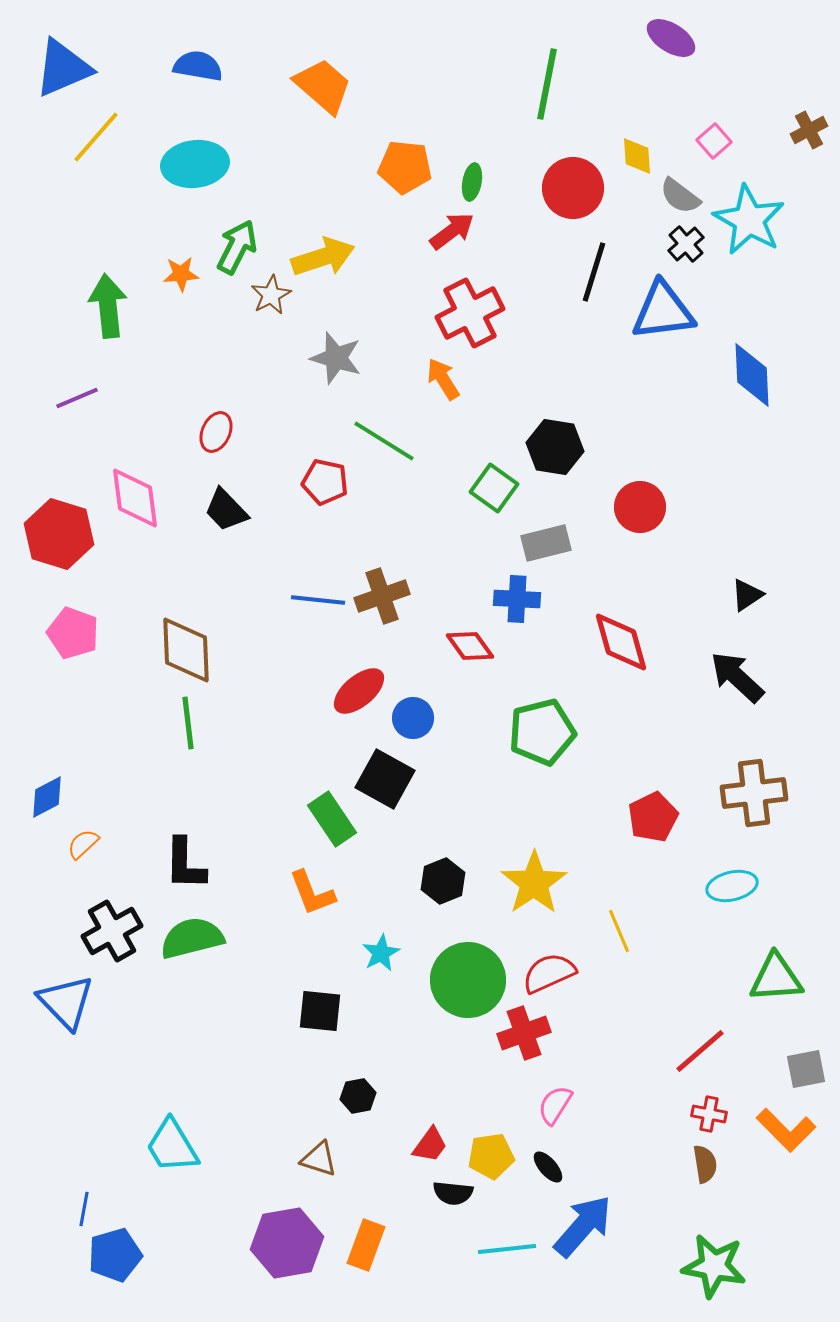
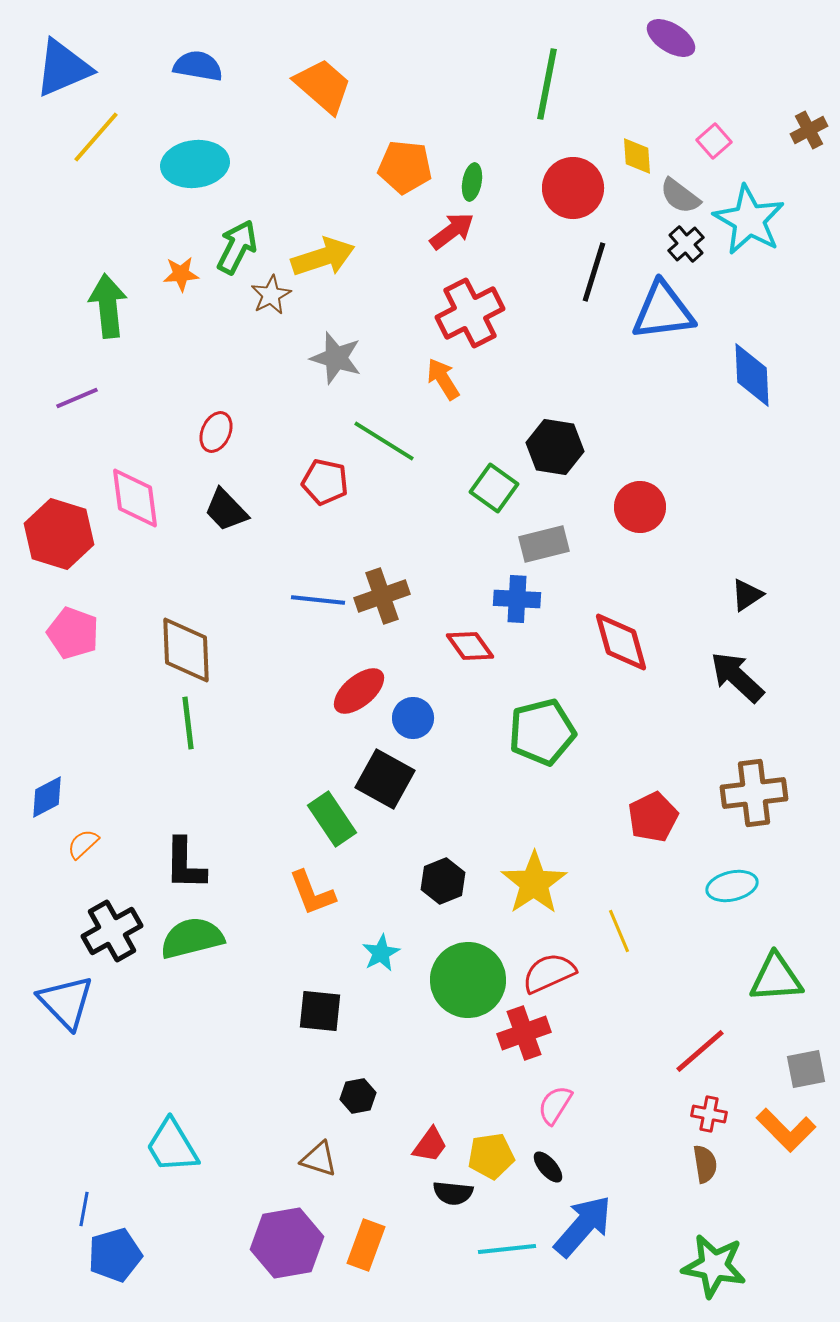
gray rectangle at (546, 543): moved 2 px left, 1 px down
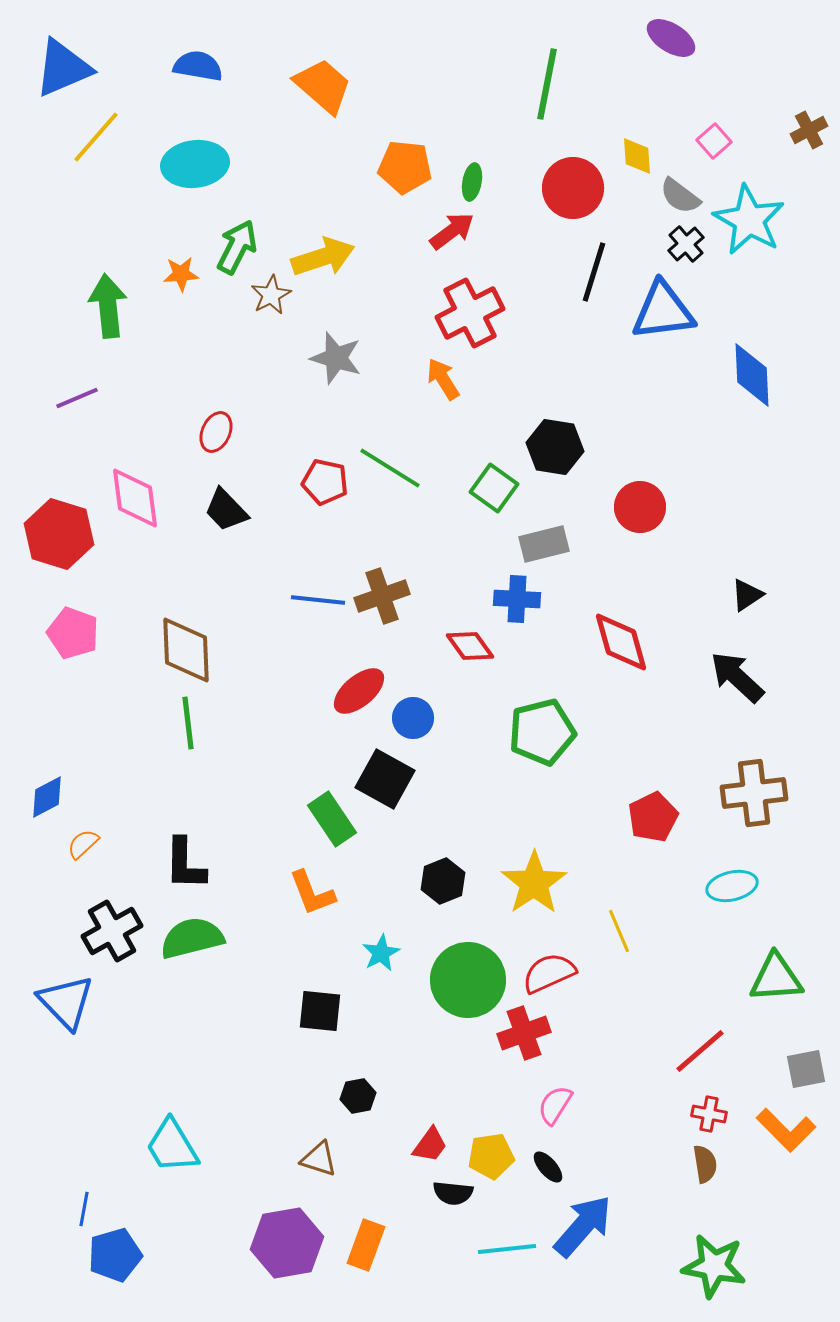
green line at (384, 441): moved 6 px right, 27 px down
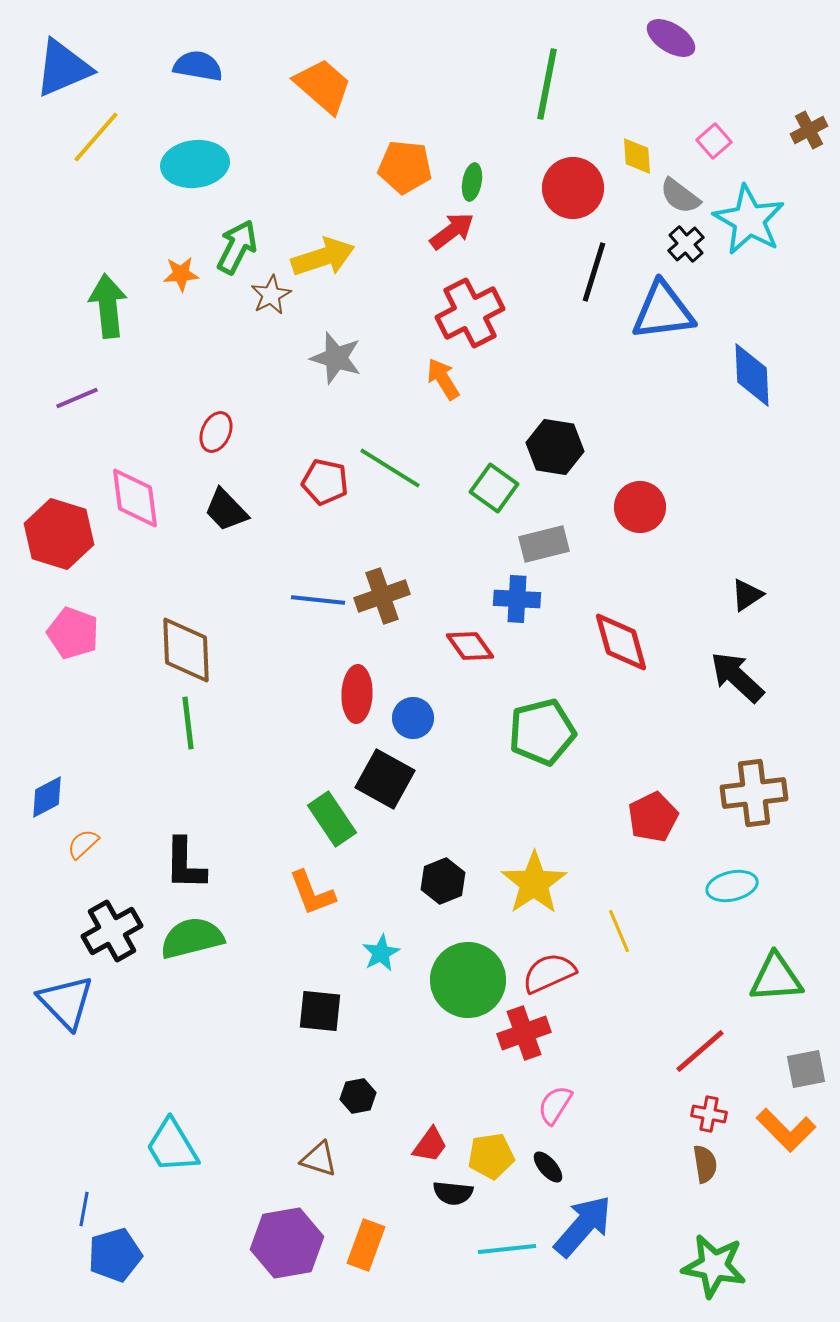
red ellipse at (359, 691): moved 2 px left, 3 px down; rotated 48 degrees counterclockwise
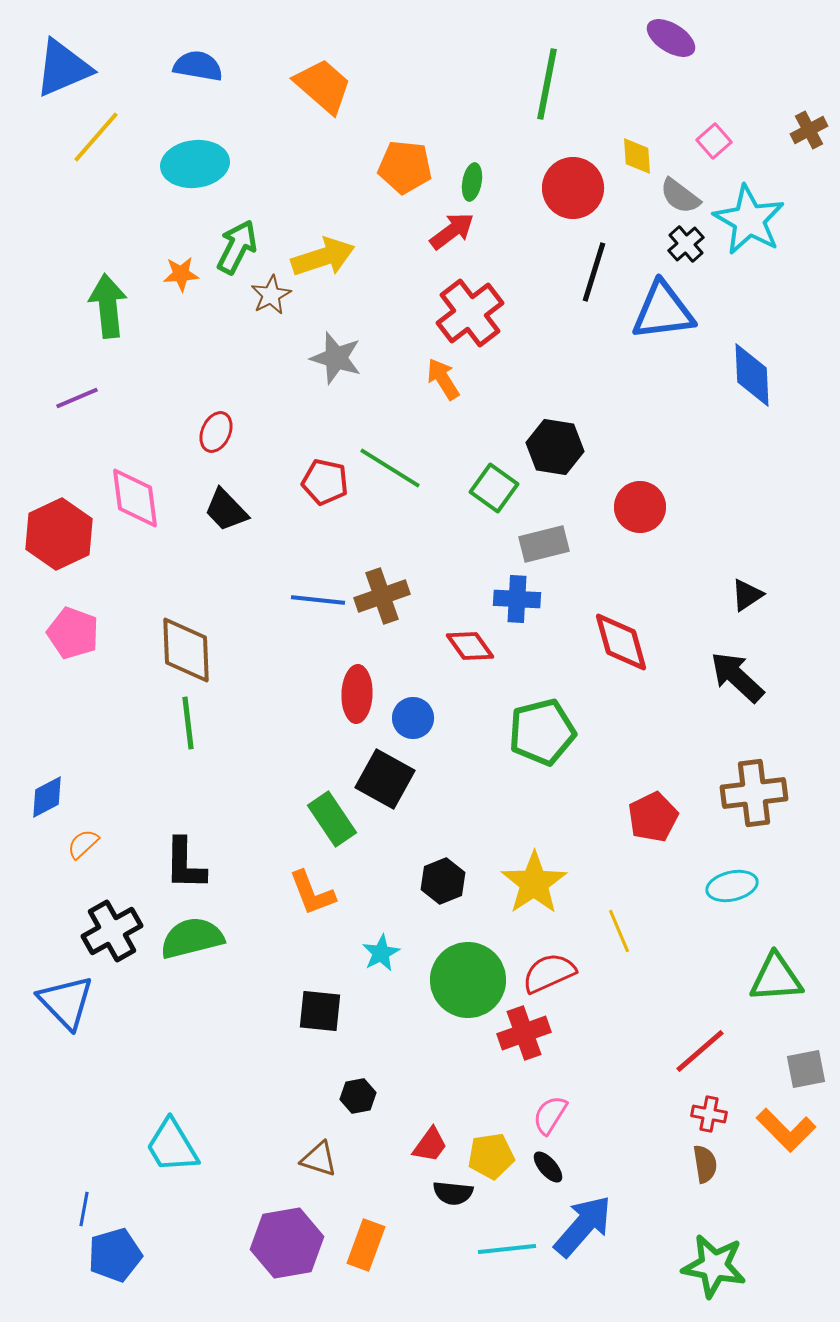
red cross at (470, 313): rotated 10 degrees counterclockwise
red hexagon at (59, 534): rotated 18 degrees clockwise
pink semicircle at (555, 1105): moved 5 px left, 10 px down
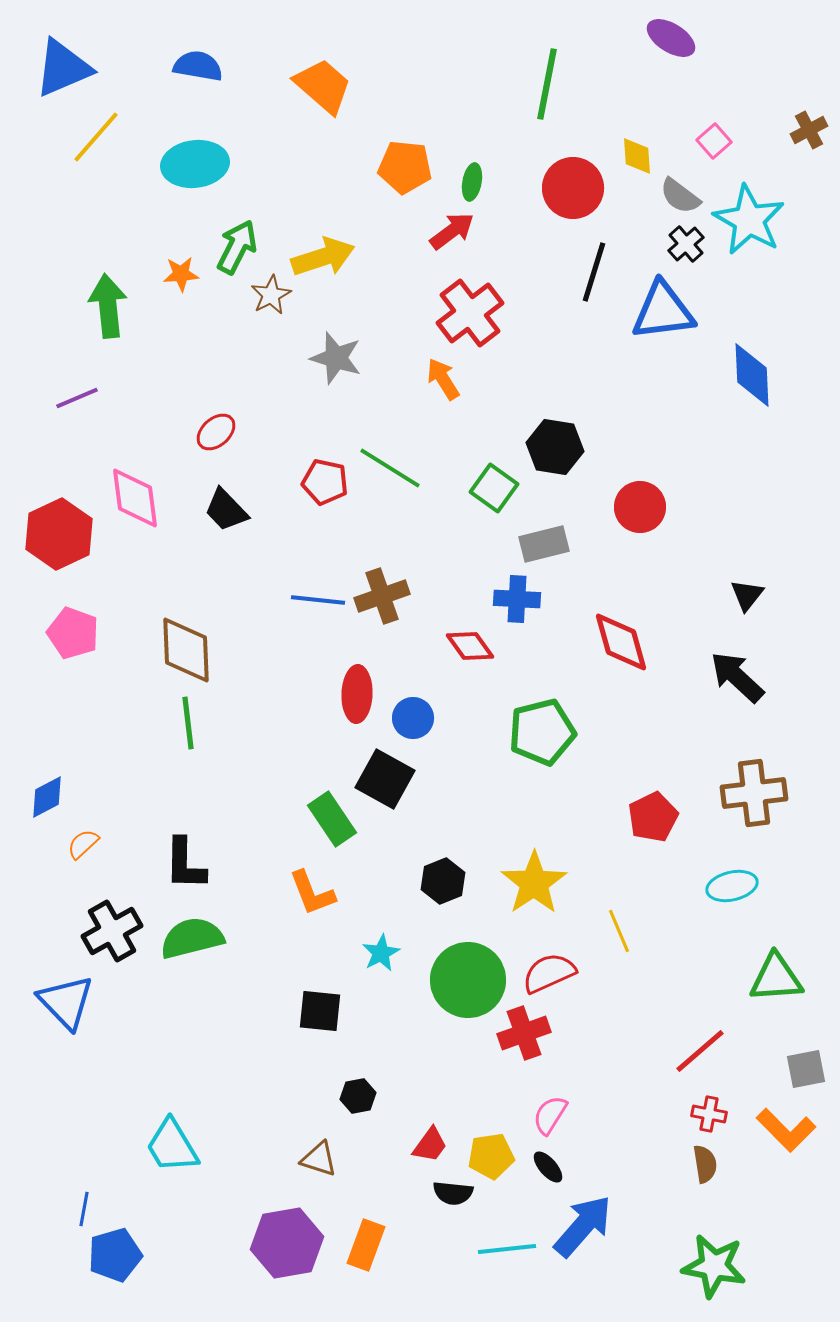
red ellipse at (216, 432): rotated 24 degrees clockwise
black triangle at (747, 595): rotated 18 degrees counterclockwise
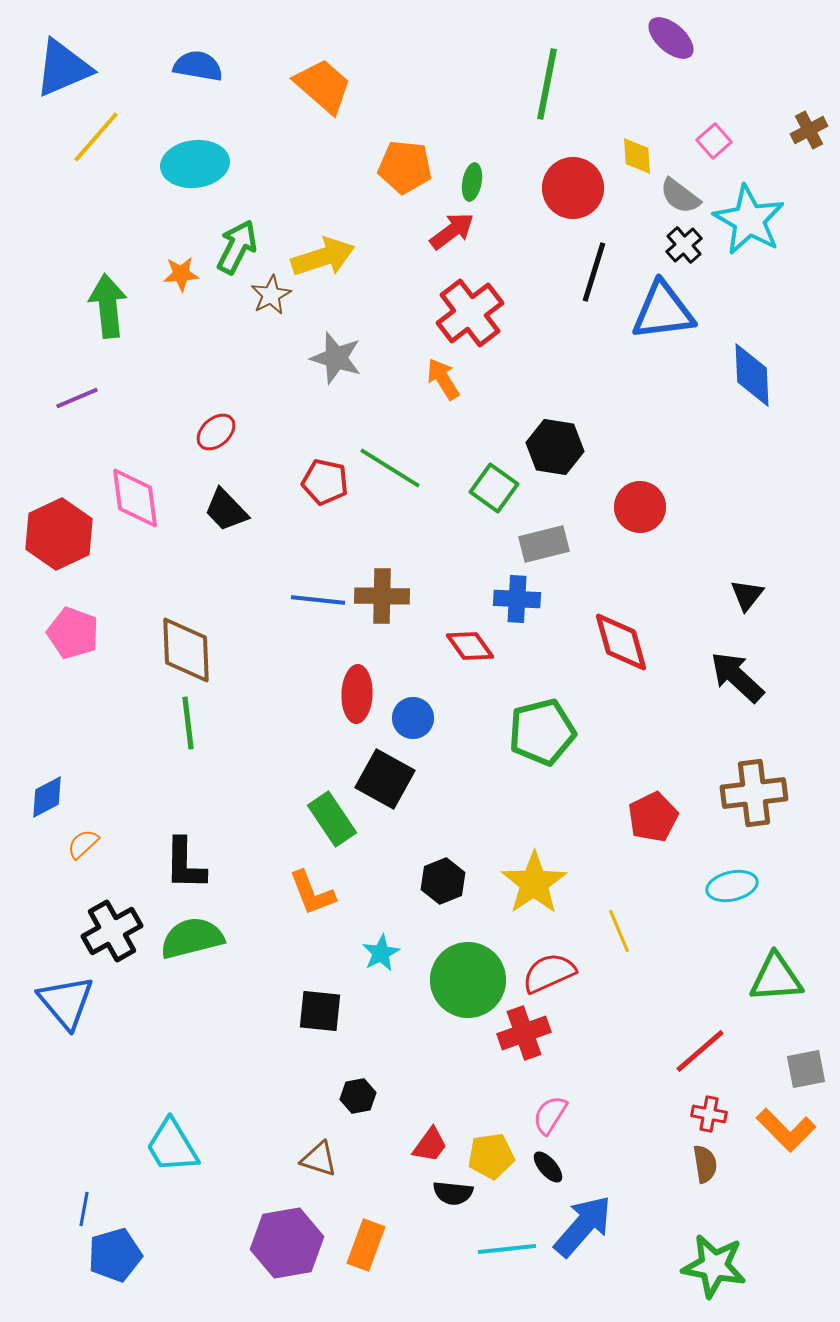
purple ellipse at (671, 38): rotated 9 degrees clockwise
black cross at (686, 244): moved 2 px left, 1 px down
brown cross at (382, 596): rotated 20 degrees clockwise
blue triangle at (66, 1002): rotated 4 degrees clockwise
